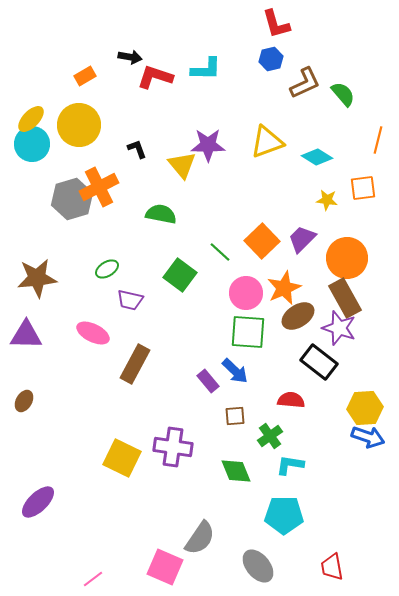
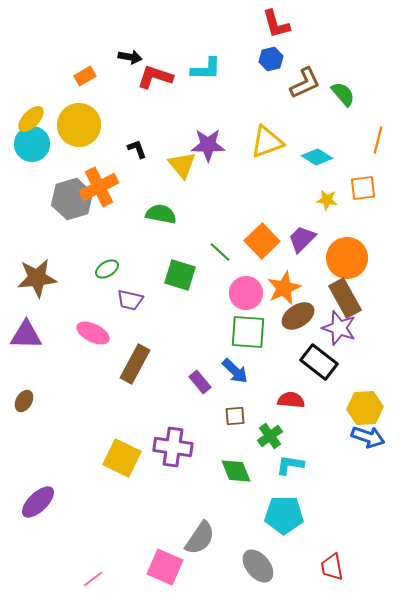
green square at (180, 275): rotated 20 degrees counterclockwise
purple rectangle at (208, 381): moved 8 px left, 1 px down
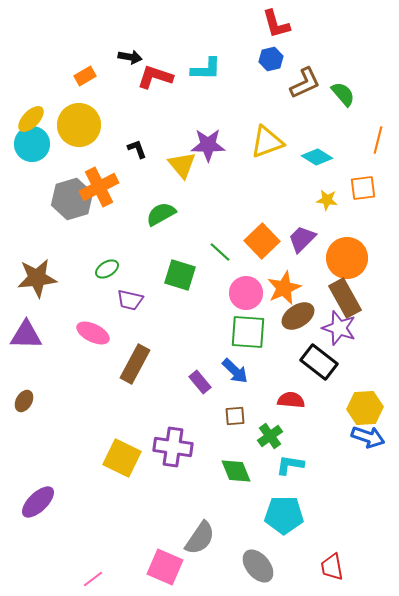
green semicircle at (161, 214): rotated 40 degrees counterclockwise
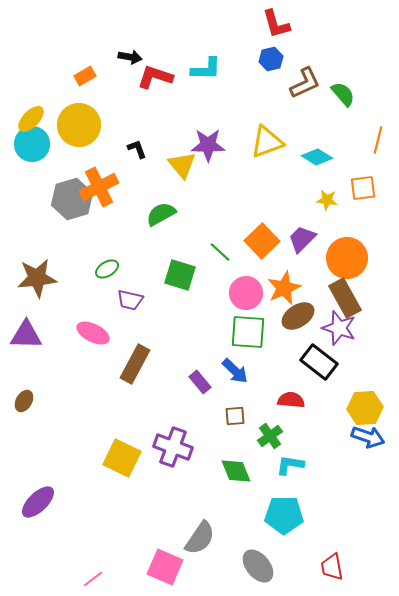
purple cross at (173, 447): rotated 12 degrees clockwise
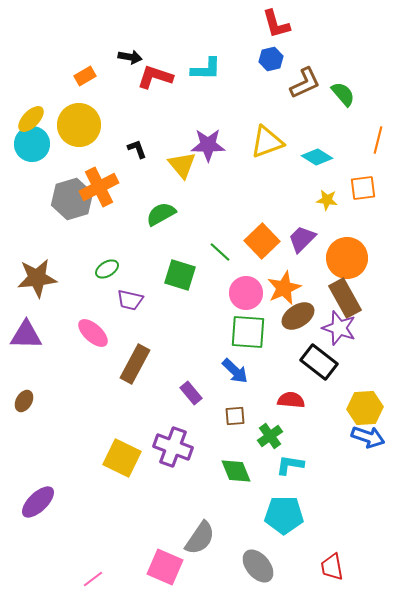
pink ellipse at (93, 333): rotated 16 degrees clockwise
purple rectangle at (200, 382): moved 9 px left, 11 px down
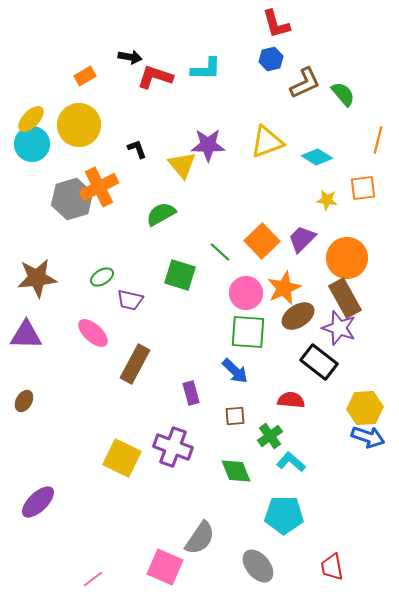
green ellipse at (107, 269): moved 5 px left, 8 px down
purple rectangle at (191, 393): rotated 25 degrees clockwise
cyan L-shape at (290, 465): moved 1 px right, 3 px up; rotated 32 degrees clockwise
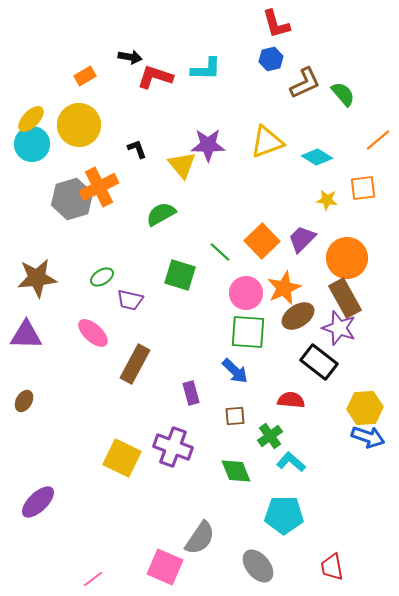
orange line at (378, 140): rotated 36 degrees clockwise
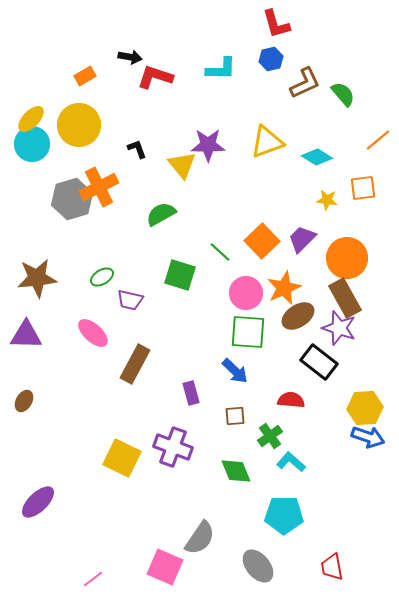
cyan L-shape at (206, 69): moved 15 px right
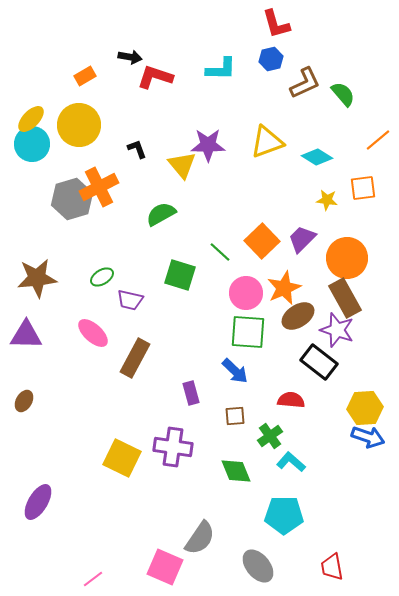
purple star at (339, 328): moved 2 px left, 2 px down
brown rectangle at (135, 364): moved 6 px up
purple cross at (173, 447): rotated 12 degrees counterclockwise
purple ellipse at (38, 502): rotated 15 degrees counterclockwise
